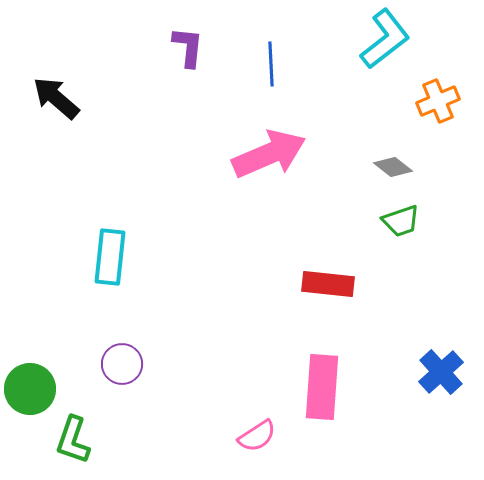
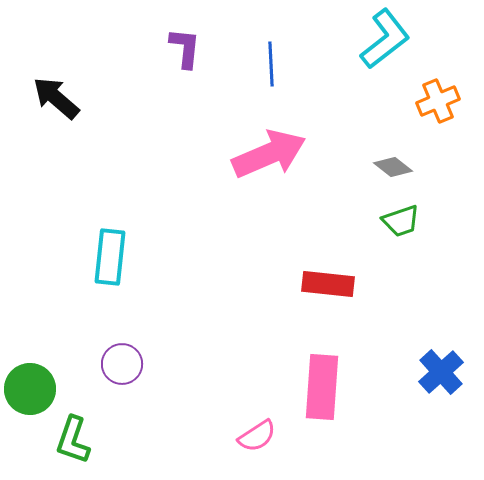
purple L-shape: moved 3 px left, 1 px down
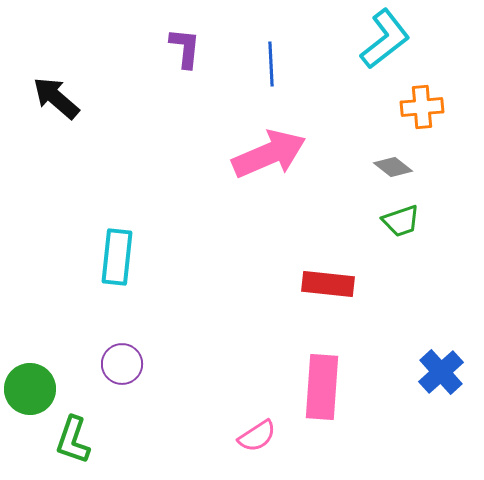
orange cross: moved 16 px left, 6 px down; rotated 18 degrees clockwise
cyan rectangle: moved 7 px right
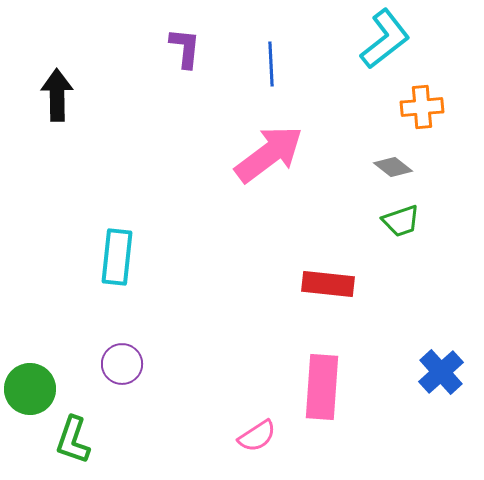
black arrow: moved 1 px right, 3 px up; rotated 48 degrees clockwise
pink arrow: rotated 14 degrees counterclockwise
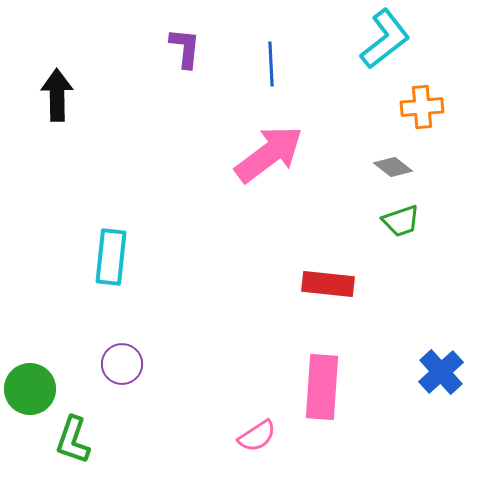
cyan rectangle: moved 6 px left
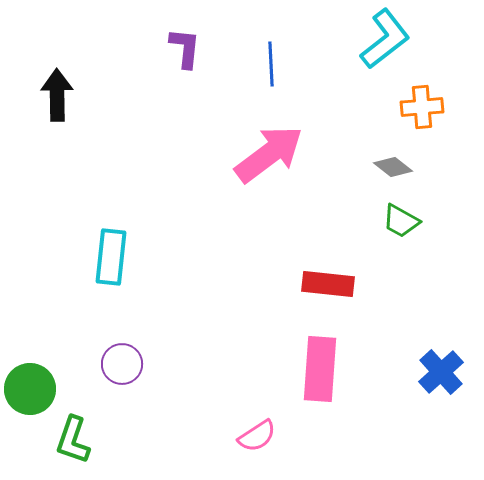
green trapezoid: rotated 48 degrees clockwise
pink rectangle: moved 2 px left, 18 px up
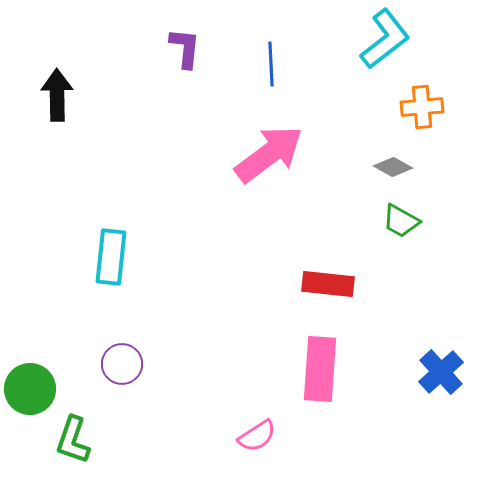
gray diamond: rotated 9 degrees counterclockwise
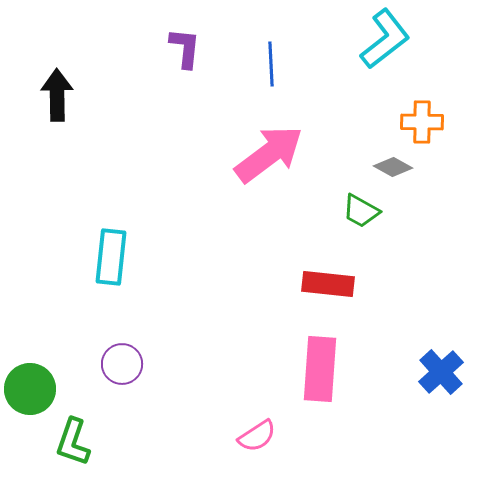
orange cross: moved 15 px down; rotated 6 degrees clockwise
green trapezoid: moved 40 px left, 10 px up
green L-shape: moved 2 px down
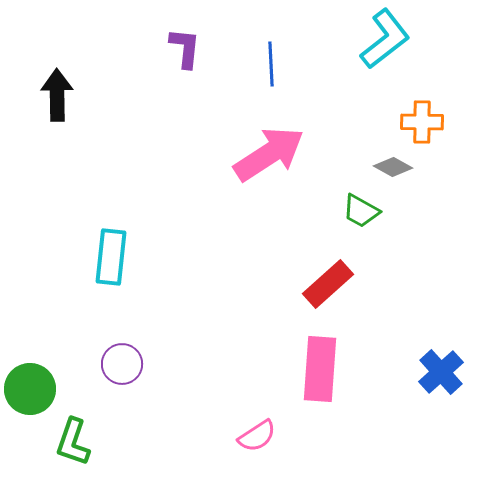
pink arrow: rotated 4 degrees clockwise
red rectangle: rotated 48 degrees counterclockwise
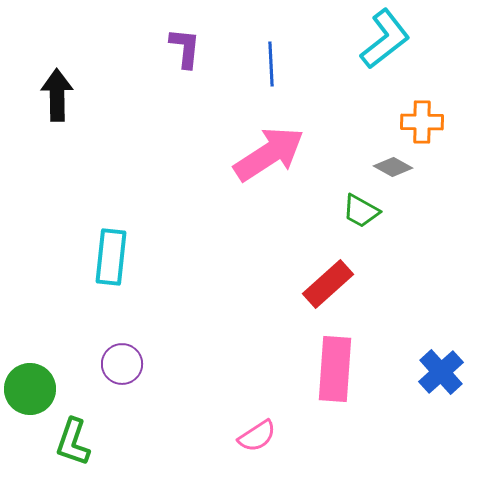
pink rectangle: moved 15 px right
